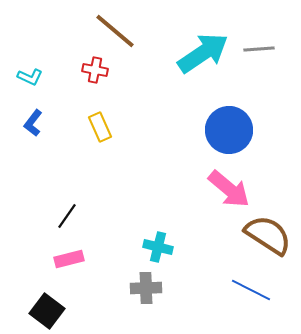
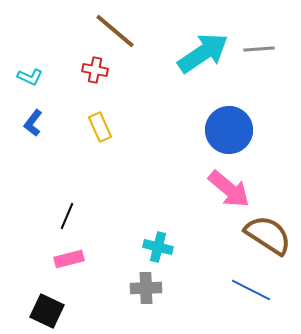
black line: rotated 12 degrees counterclockwise
black square: rotated 12 degrees counterclockwise
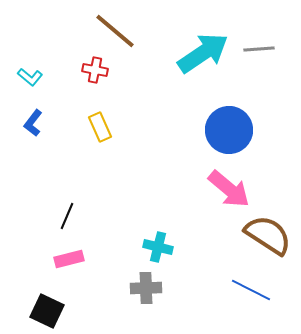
cyan L-shape: rotated 15 degrees clockwise
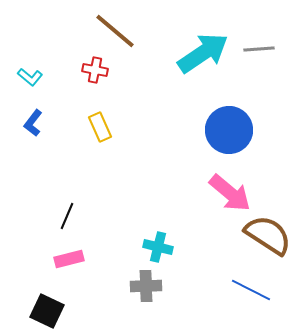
pink arrow: moved 1 px right, 4 px down
gray cross: moved 2 px up
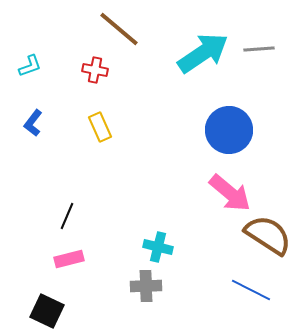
brown line: moved 4 px right, 2 px up
cyan L-shape: moved 11 px up; rotated 60 degrees counterclockwise
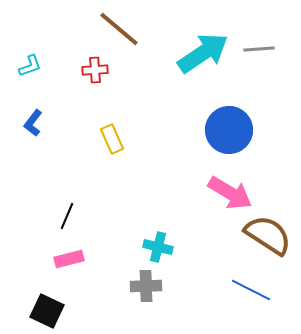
red cross: rotated 15 degrees counterclockwise
yellow rectangle: moved 12 px right, 12 px down
pink arrow: rotated 9 degrees counterclockwise
